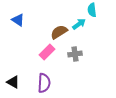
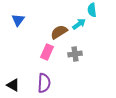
blue triangle: rotated 32 degrees clockwise
pink rectangle: rotated 21 degrees counterclockwise
black triangle: moved 3 px down
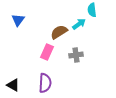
gray cross: moved 1 px right, 1 px down
purple semicircle: moved 1 px right
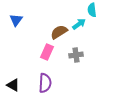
blue triangle: moved 2 px left
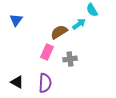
cyan semicircle: rotated 24 degrees counterclockwise
gray cross: moved 6 px left, 4 px down
black triangle: moved 4 px right, 3 px up
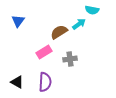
cyan semicircle: rotated 48 degrees counterclockwise
blue triangle: moved 2 px right, 1 px down
pink rectangle: moved 3 px left; rotated 35 degrees clockwise
purple semicircle: moved 1 px up
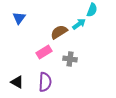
cyan semicircle: rotated 80 degrees counterclockwise
blue triangle: moved 1 px right, 3 px up
gray cross: rotated 16 degrees clockwise
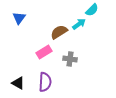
cyan semicircle: rotated 24 degrees clockwise
black triangle: moved 1 px right, 1 px down
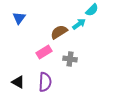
black triangle: moved 1 px up
